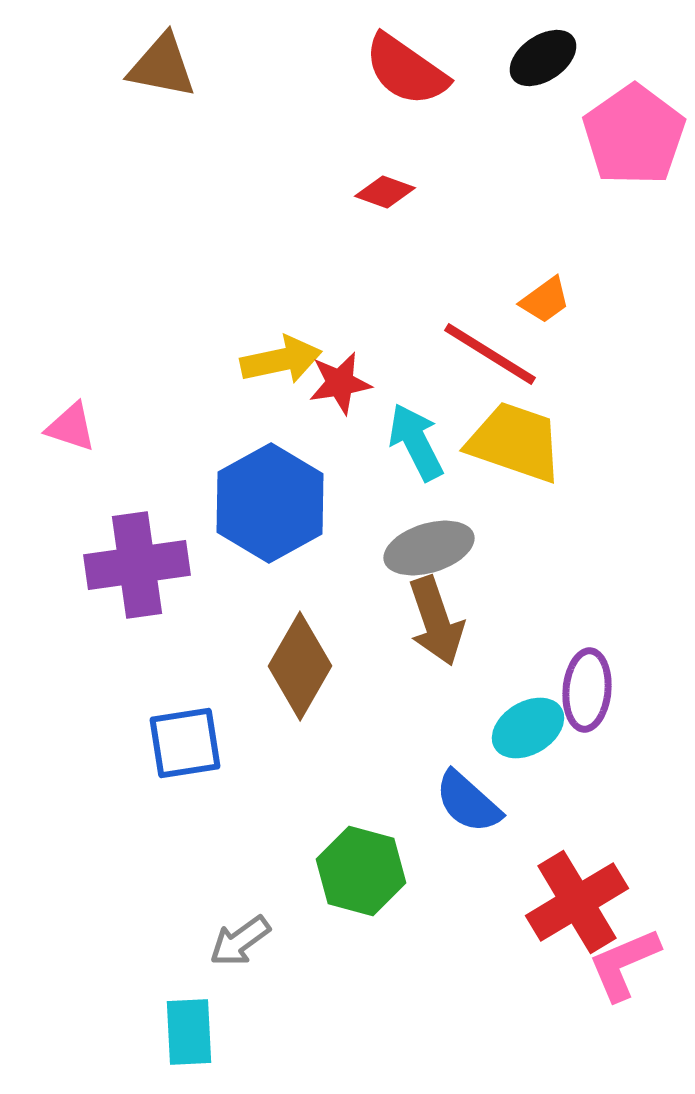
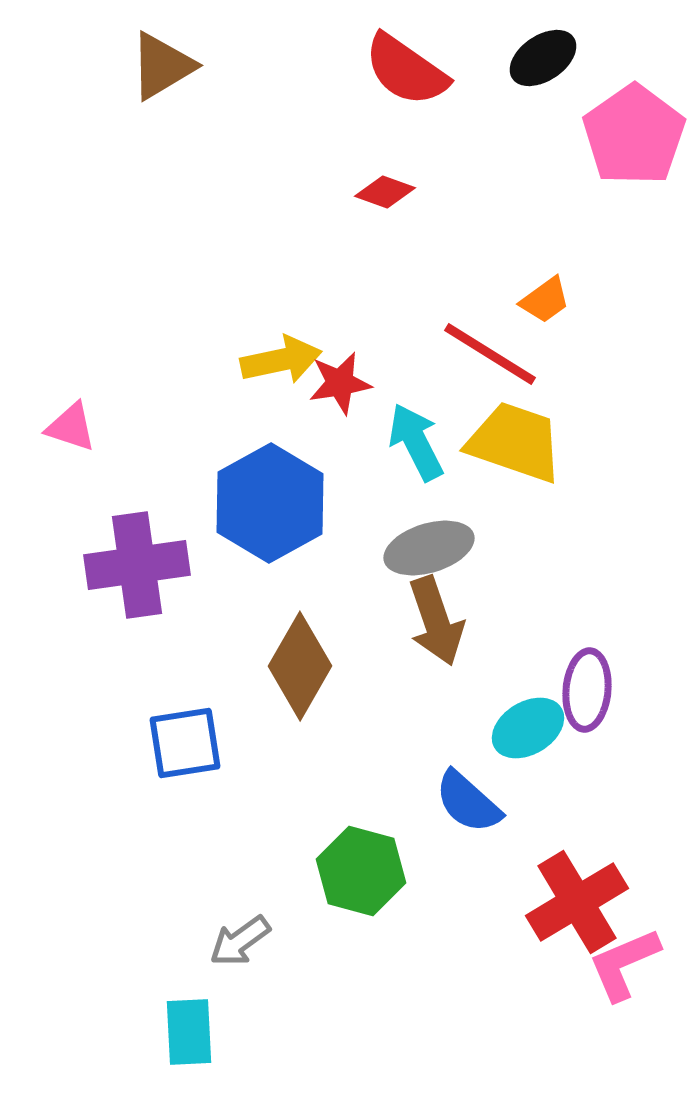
brown triangle: rotated 42 degrees counterclockwise
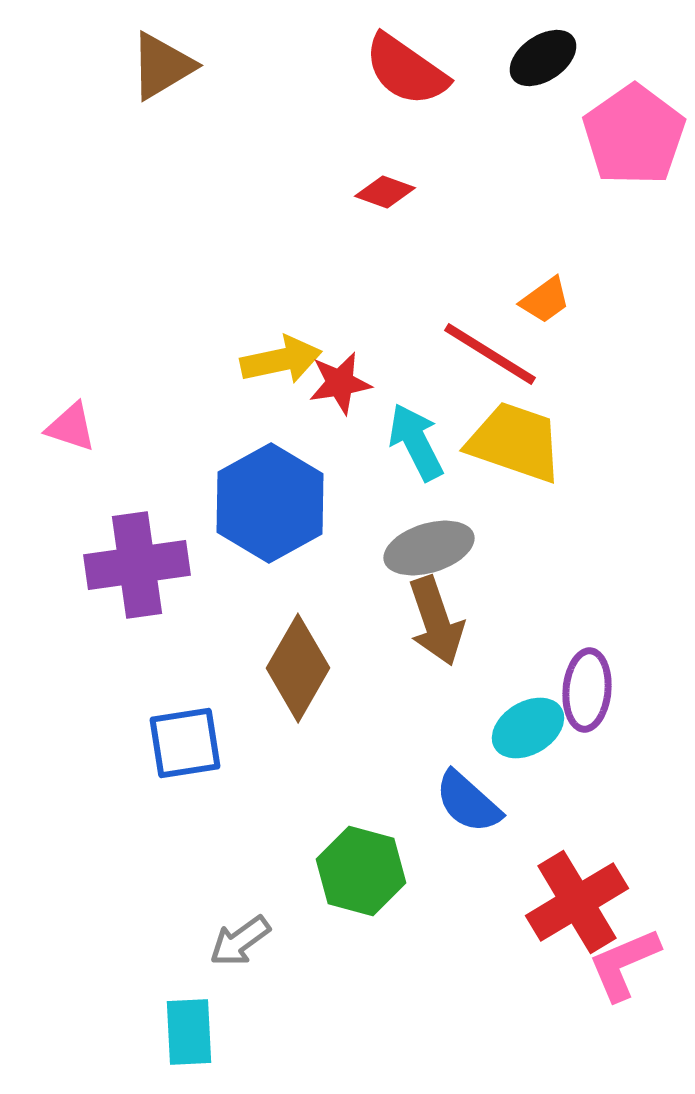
brown diamond: moved 2 px left, 2 px down
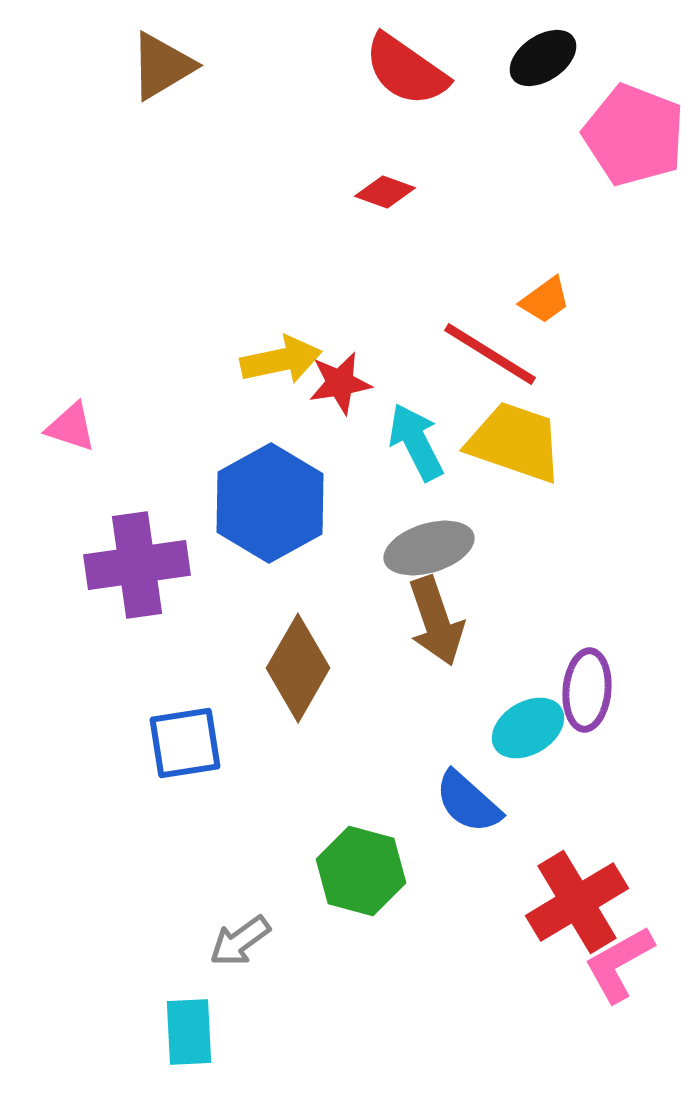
pink pentagon: rotated 16 degrees counterclockwise
pink L-shape: moved 5 px left; rotated 6 degrees counterclockwise
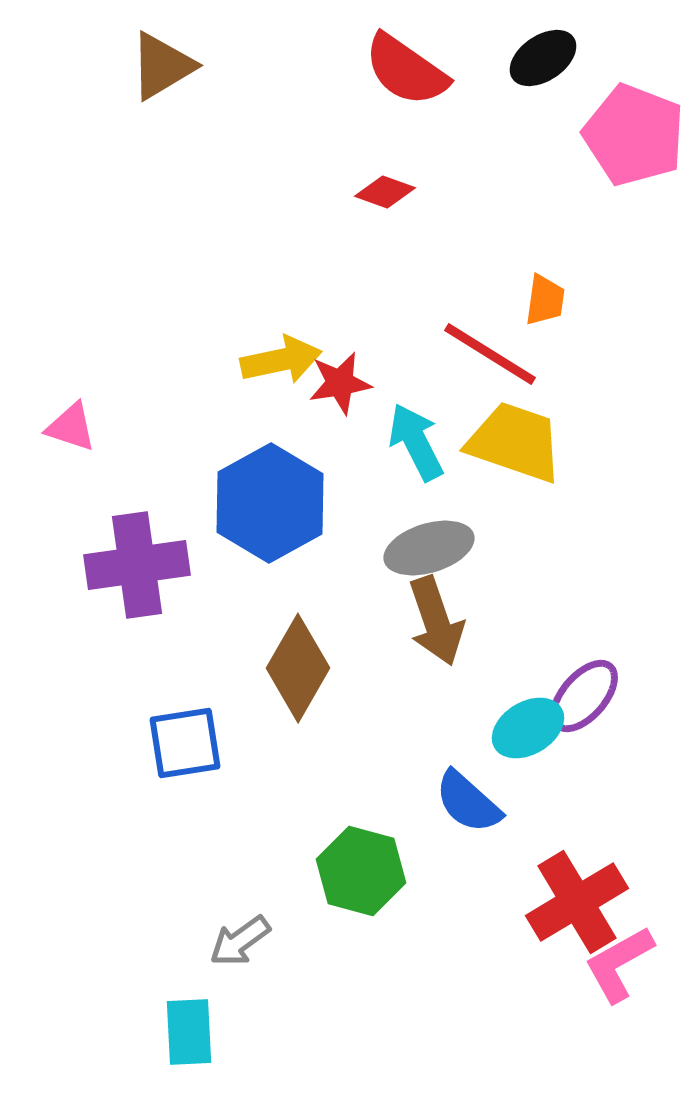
orange trapezoid: rotated 46 degrees counterclockwise
purple ellipse: moved 3 px left, 6 px down; rotated 36 degrees clockwise
